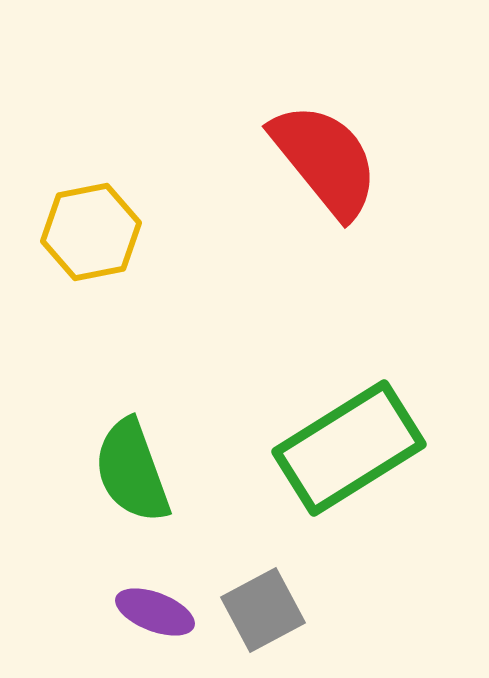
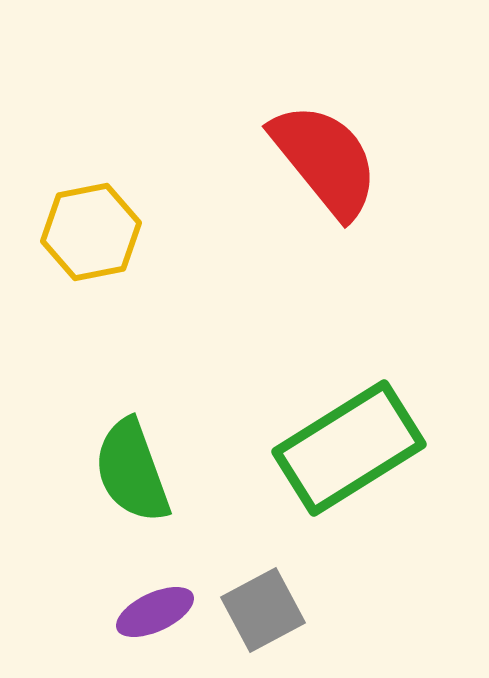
purple ellipse: rotated 46 degrees counterclockwise
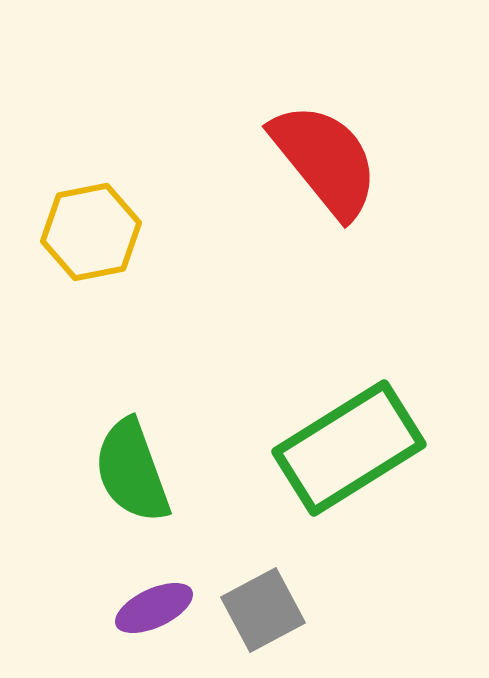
purple ellipse: moved 1 px left, 4 px up
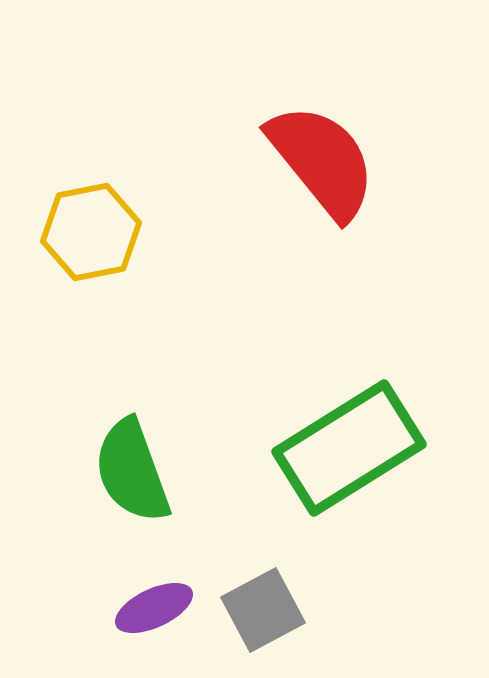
red semicircle: moved 3 px left, 1 px down
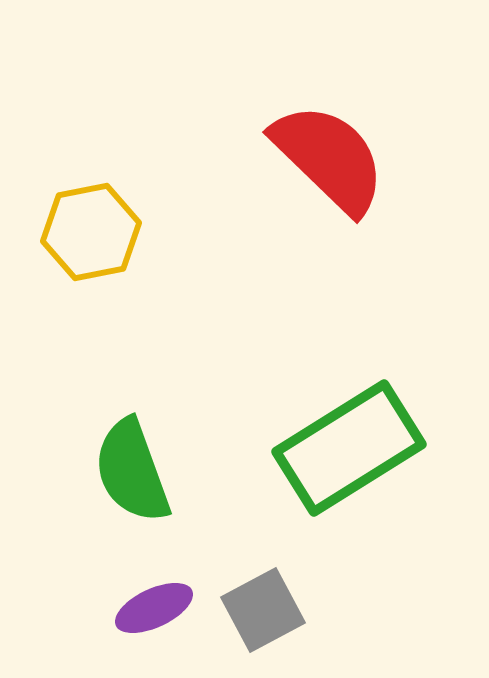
red semicircle: moved 7 px right, 3 px up; rotated 7 degrees counterclockwise
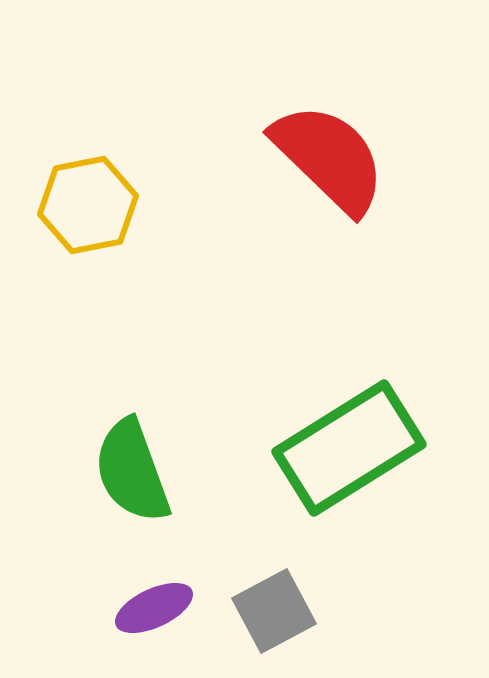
yellow hexagon: moved 3 px left, 27 px up
gray square: moved 11 px right, 1 px down
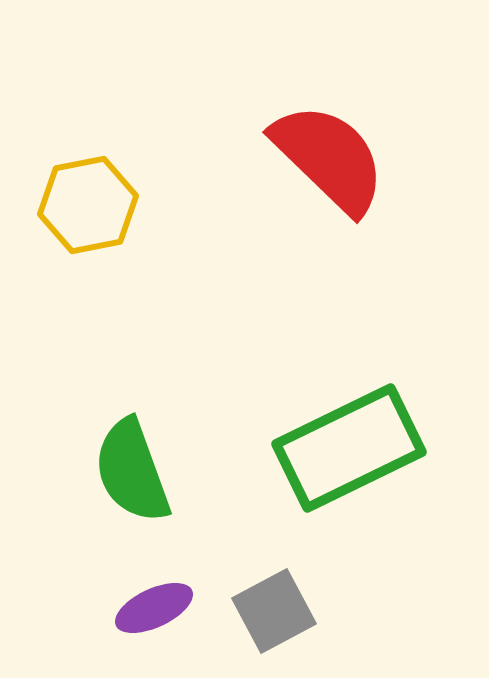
green rectangle: rotated 6 degrees clockwise
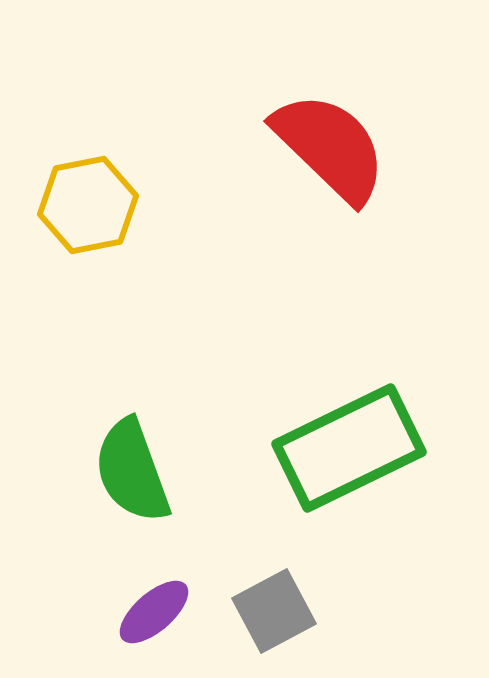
red semicircle: moved 1 px right, 11 px up
purple ellipse: moved 4 px down; rotated 16 degrees counterclockwise
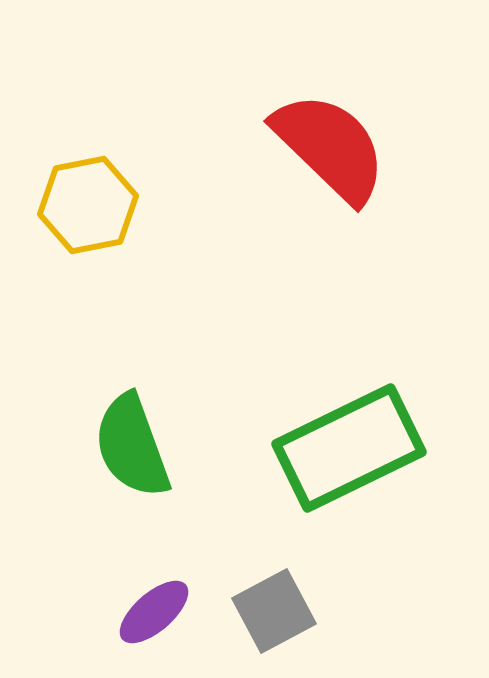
green semicircle: moved 25 px up
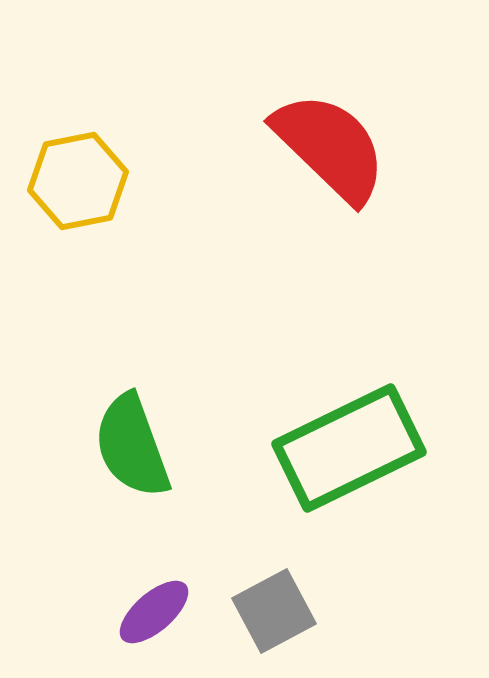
yellow hexagon: moved 10 px left, 24 px up
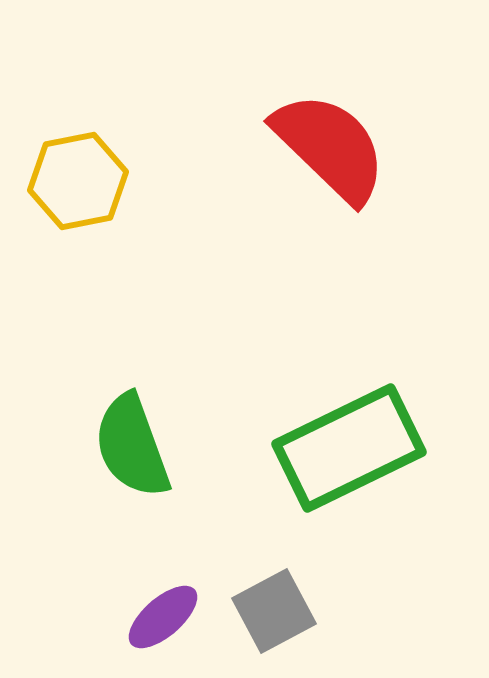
purple ellipse: moved 9 px right, 5 px down
